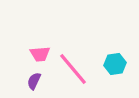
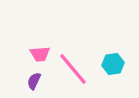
cyan hexagon: moved 2 px left
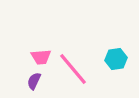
pink trapezoid: moved 1 px right, 3 px down
cyan hexagon: moved 3 px right, 5 px up
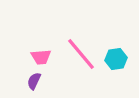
pink line: moved 8 px right, 15 px up
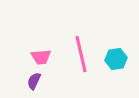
pink line: rotated 27 degrees clockwise
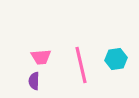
pink line: moved 11 px down
purple semicircle: rotated 24 degrees counterclockwise
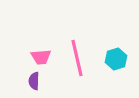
cyan hexagon: rotated 10 degrees counterclockwise
pink line: moved 4 px left, 7 px up
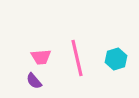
purple semicircle: rotated 42 degrees counterclockwise
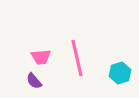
cyan hexagon: moved 4 px right, 14 px down
